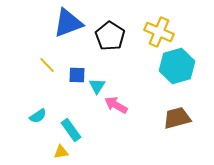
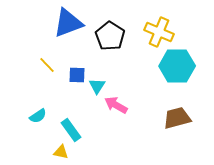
cyan hexagon: rotated 16 degrees clockwise
yellow triangle: rotated 21 degrees clockwise
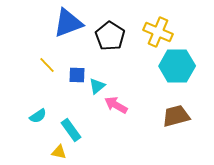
yellow cross: moved 1 px left
cyan triangle: rotated 18 degrees clockwise
brown trapezoid: moved 1 px left, 2 px up
yellow triangle: moved 2 px left
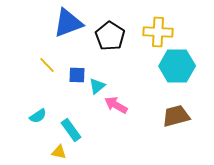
yellow cross: rotated 20 degrees counterclockwise
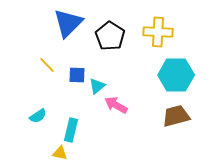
blue triangle: rotated 24 degrees counterclockwise
cyan hexagon: moved 1 px left, 9 px down
cyan rectangle: rotated 50 degrees clockwise
yellow triangle: moved 1 px right, 1 px down
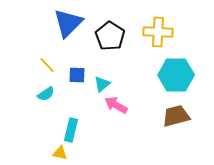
cyan triangle: moved 5 px right, 2 px up
cyan semicircle: moved 8 px right, 22 px up
